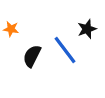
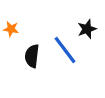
black semicircle: rotated 20 degrees counterclockwise
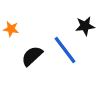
black star: moved 2 px left, 3 px up; rotated 12 degrees clockwise
black semicircle: rotated 40 degrees clockwise
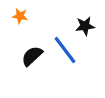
orange star: moved 9 px right, 13 px up
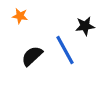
blue line: rotated 8 degrees clockwise
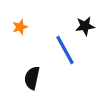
orange star: moved 11 px down; rotated 28 degrees counterclockwise
black semicircle: moved 22 px down; rotated 35 degrees counterclockwise
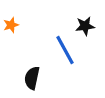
orange star: moved 9 px left, 2 px up
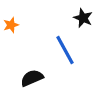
black star: moved 2 px left, 8 px up; rotated 30 degrees clockwise
black semicircle: rotated 55 degrees clockwise
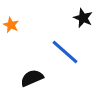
orange star: rotated 28 degrees counterclockwise
blue line: moved 2 px down; rotated 20 degrees counterclockwise
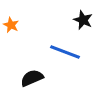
black star: moved 2 px down
blue line: rotated 20 degrees counterclockwise
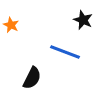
black semicircle: rotated 140 degrees clockwise
